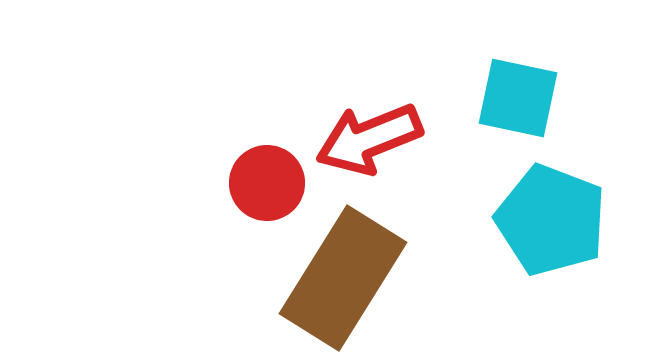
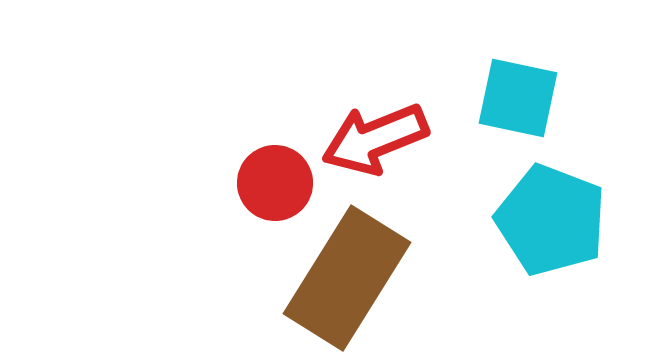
red arrow: moved 6 px right
red circle: moved 8 px right
brown rectangle: moved 4 px right
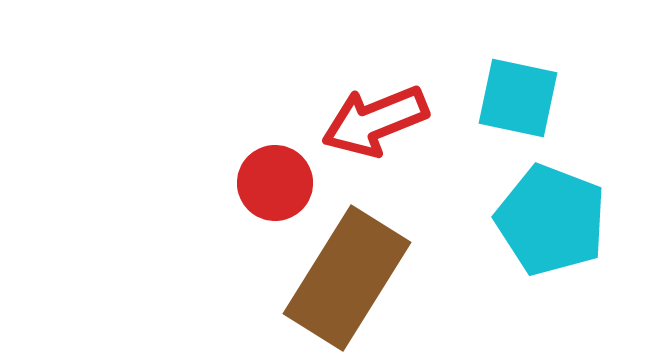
red arrow: moved 18 px up
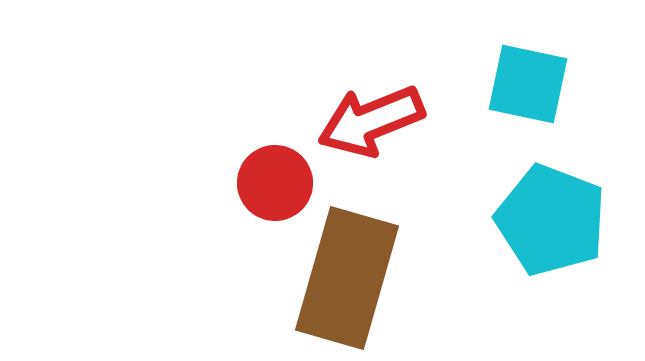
cyan square: moved 10 px right, 14 px up
red arrow: moved 4 px left
brown rectangle: rotated 16 degrees counterclockwise
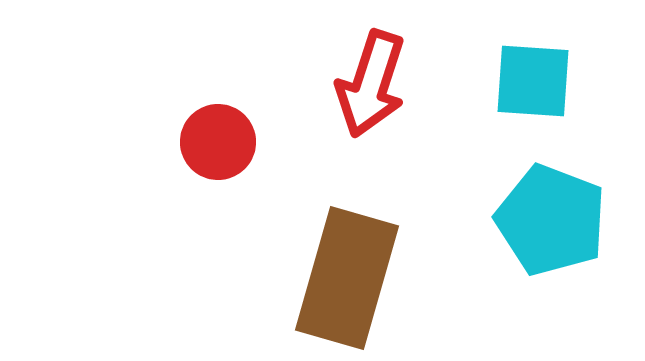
cyan square: moved 5 px right, 3 px up; rotated 8 degrees counterclockwise
red arrow: moved 37 px up; rotated 50 degrees counterclockwise
red circle: moved 57 px left, 41 px up
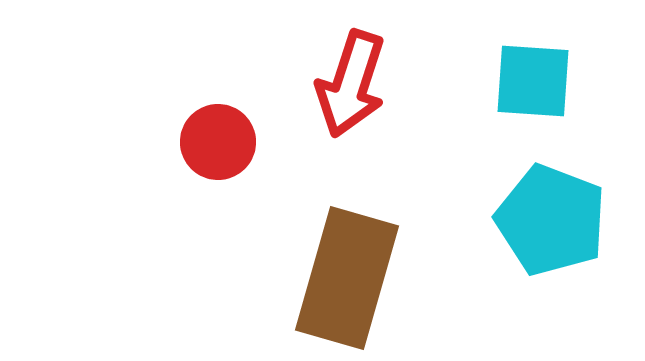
red arrow: moved 20 px left
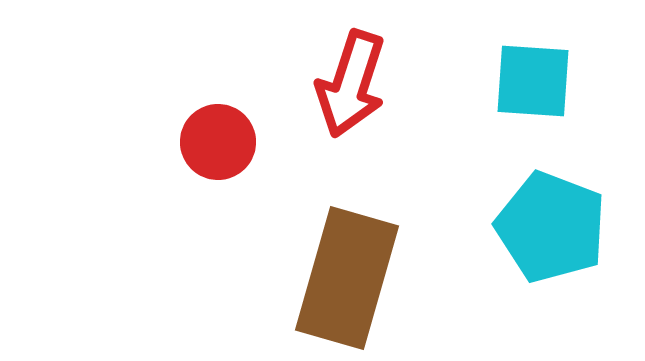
cyan pentagon: moved 7 px down
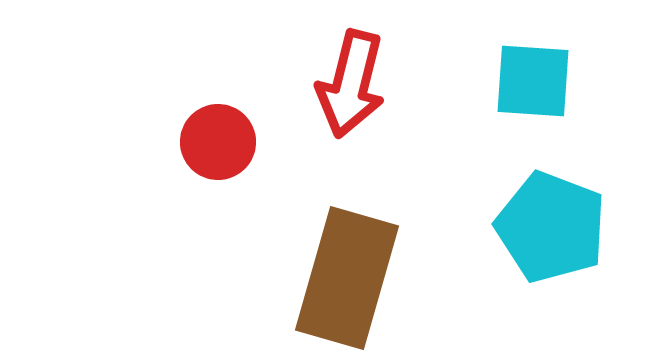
red arrow: rotated 4 degrees counterclockwise
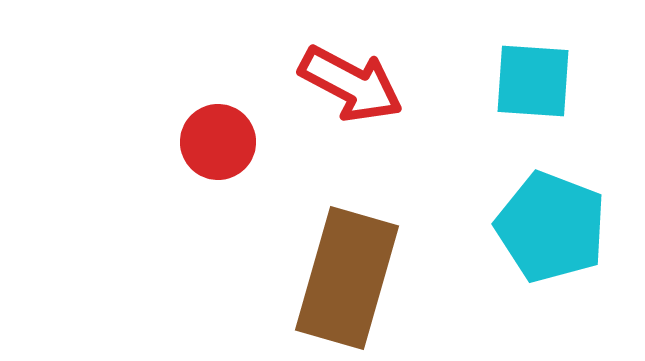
red arrow: rotated 76 degrees counterclockwise
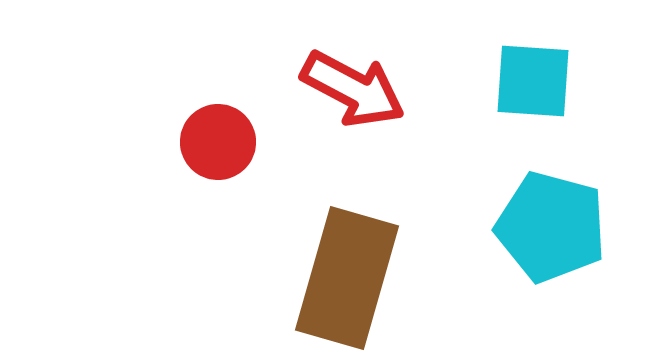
red arrow: moved 2 px right, 5 px down
cyan pentagon: rotated 6 degrees counterclockwise
